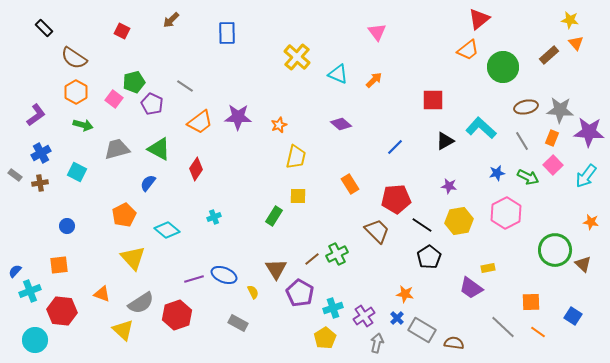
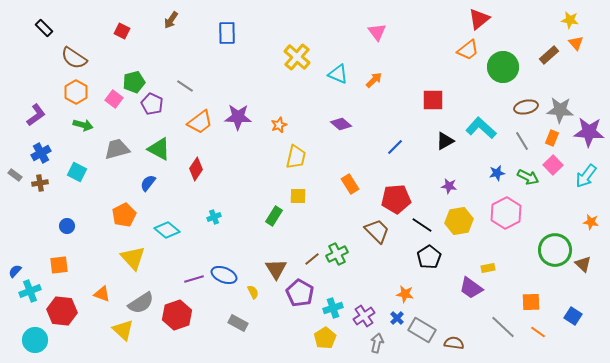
brown arrow at (171, 20): rotated 12 degrees counterclockwise
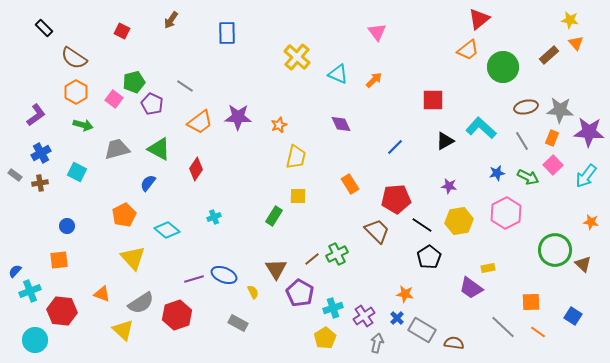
purple diamond at (341, 124): rotated 25 degrees clockwise
orange square at (59, 265): moved 5 px up
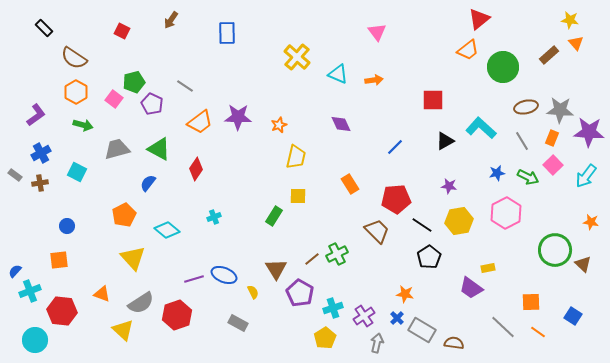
orange arrow at (374, 80): rotated 36 degrees clockwise
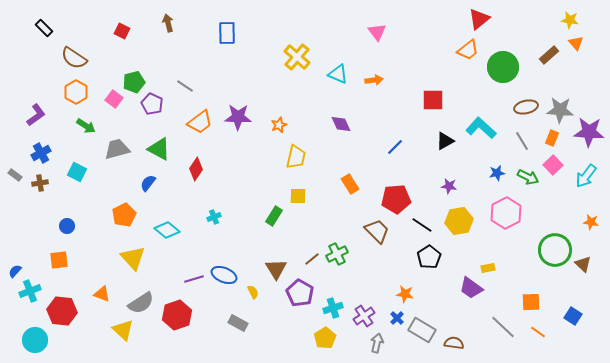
brown arrow at (171, 20): moved 3 px left, 3 px down; rotated 132 degrees clockwise
green arrow at (83, 125): moved 3 px right, 1 px down; rotated 18 degrees clockwise
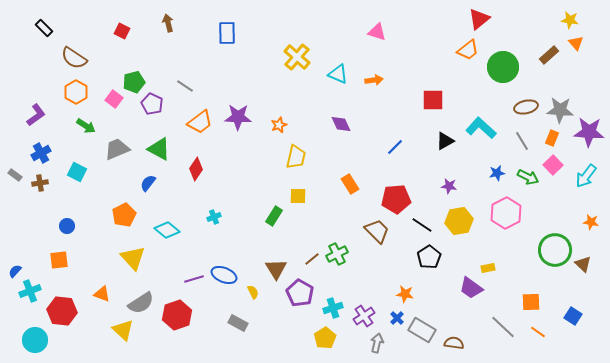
pink triangle at (377, 32): rotated 36 degrees counterclockwise
gray trapezoid at (117, 149): rotated 8 degrees counterclockwise
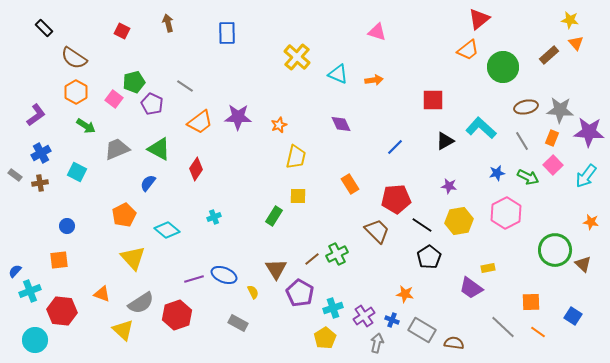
blue cross at (397, 318): moved 5 px left, 2 px down; rotated 24 degrees counterclockwise
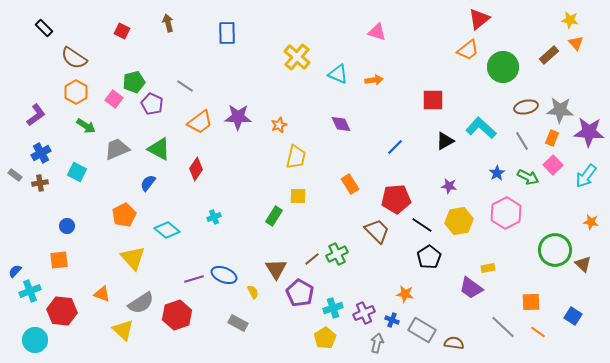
blue star at (497, 173): rotated 21 degrees counterclockwise
purple cross at (364, 316): moved 3 px up; rotated 10 degrees clockwise
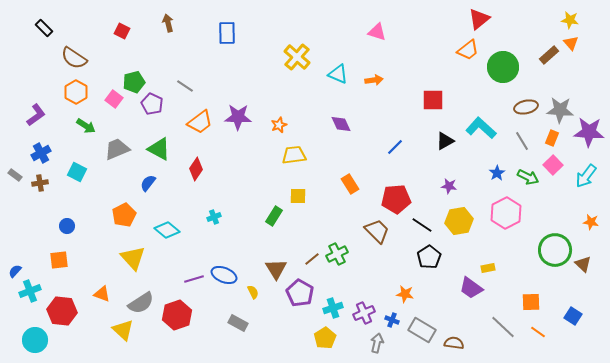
orange triangle at (576, 43): moved 5 px left
yellow trapezoid at (296, 157): moved 2 px left, 2 px up; rotated 110 degrees counterclockwise
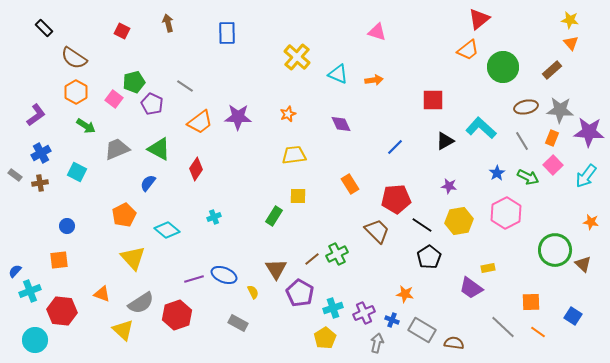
brown rectangle at (549, 55): moved 3 px right, 15 px down
orange star at (279, 125): moved 9 px right, 11 px up
